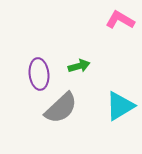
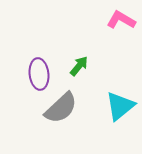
pink L-shape: moved 1 px right
green arrow: rotated 35 degrees counterclockwise
cyan triangle: rotated 8 degrees counterclockwise
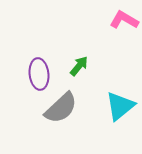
pink L-shape: moved 3 px right
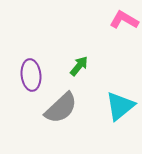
purple ellipse: moved 8 px left, 1 px down
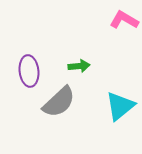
green arrow: rotated 45 degrees clockwise
purple ellipse: moved 2 px left, 4 px up
gray semicircle: moved 2 px left, 6 px up
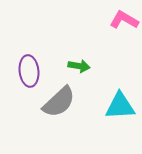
green arrow: rotated 15 degrees clockwise
cyan triangle: rotated 36 degrees clockwise
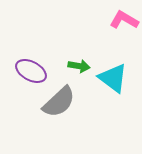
purple ellipse: moved 2 px right; rotated 56 degrees counterclockwise
cyan triangle: moved 7 px left, 28 px up; rotated 40 degrees clockwise
